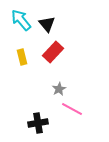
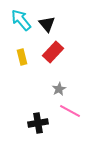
pink line: moved 2 px left, 2 px down
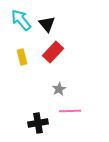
pink line: rotated 30 degrees counterclockwise
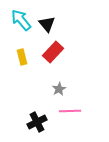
black cross: moved 1 px left, 1 px up; rotated 18 degrees counterclockwise
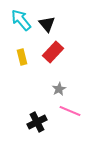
pink line: rotated 25 degrees clockwise
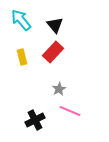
black triangle: moved 8 px right, 1 px down
black cross: moved 2 px left, 2 px up
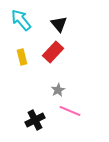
black triangle: moved 4 px right, 1 px up
gray star: moved 1 px left, 1 px down
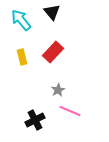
black triangle: moved 7 px left, 12 px up
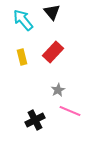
cyan arrow: moved 2 px right
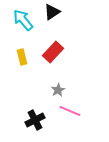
black triangle: rotated 36 degrees clockwise
